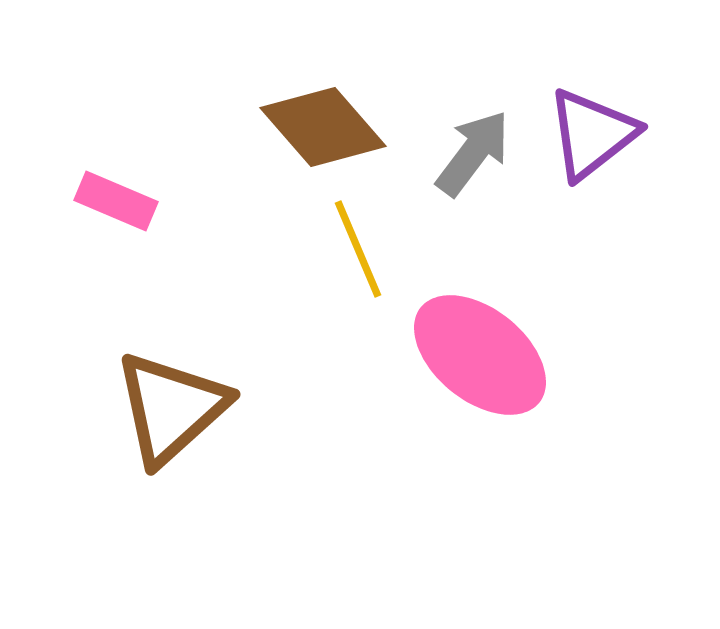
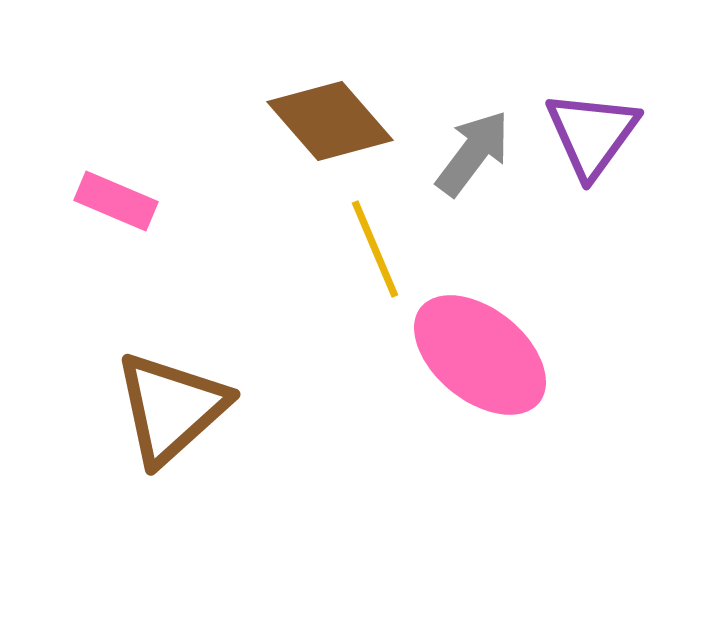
brown diamond: moved 7 px right, 6 px up
purple triangle: rotated 16 degrees counterclockwise
yellow line: moved 17 px right
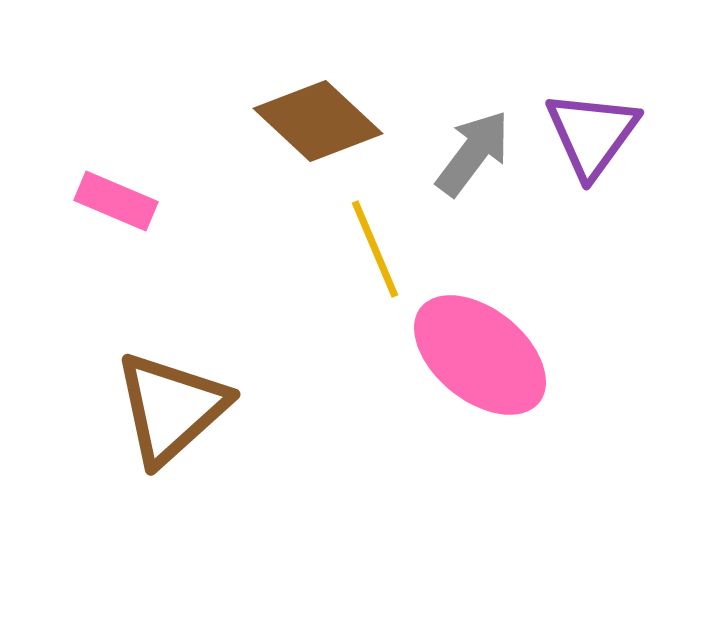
brown diamond: moved 12 px left; rotated 6 degrees counterclockwise
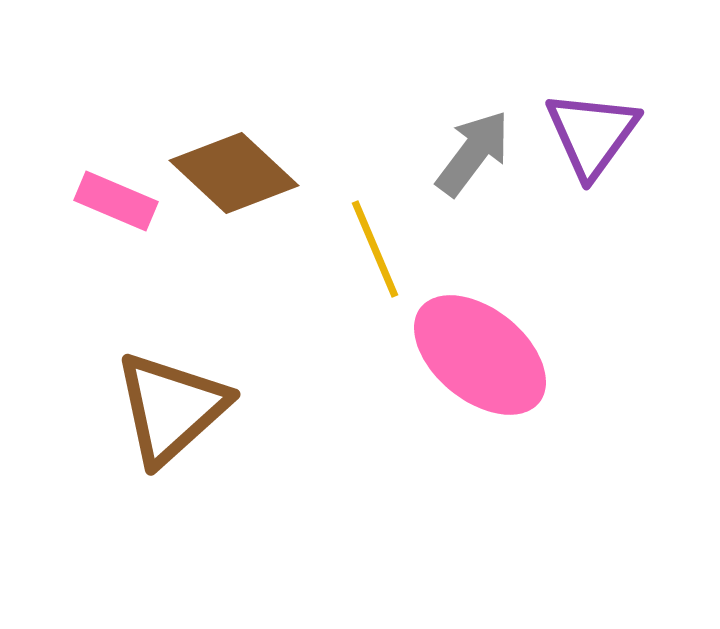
brown diamond: moved 84 px left, 52 px down
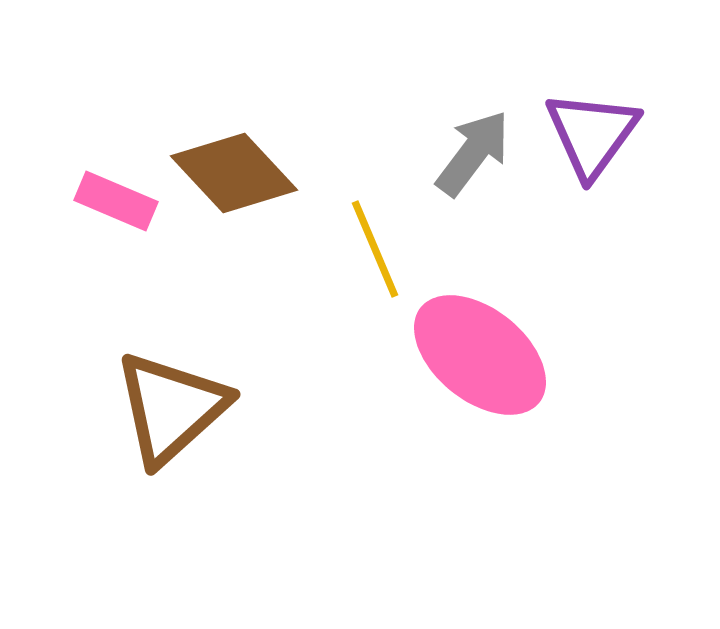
brown diamond: rotated 4 degrees clockwise
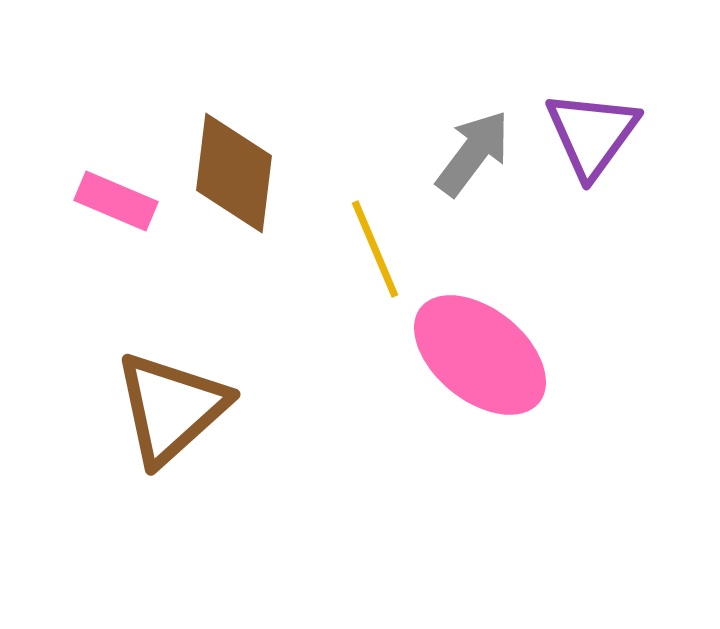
brown diamond: rotated 50 degrees clockwise
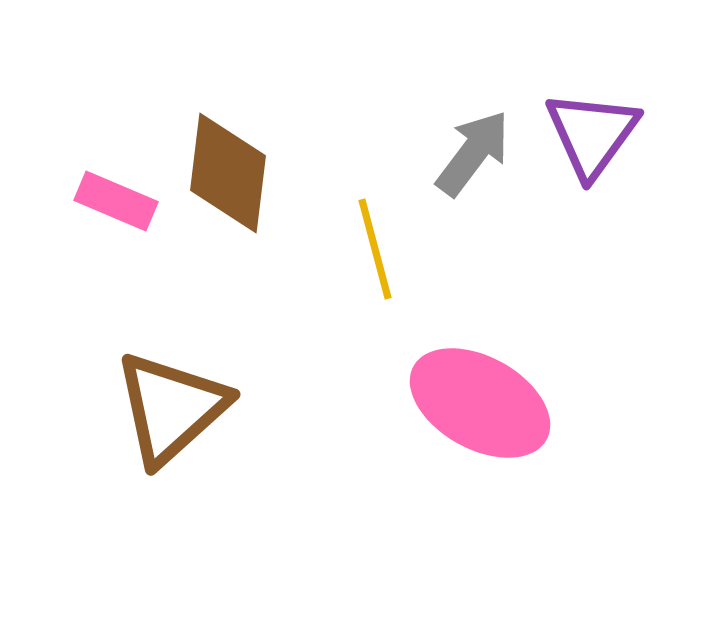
brown diamond: moved 6 px left
yellow line: rotated 8 degrees clockwise
pink ellipse: moved 48 px down; rotated 10 degrees counterclockwise
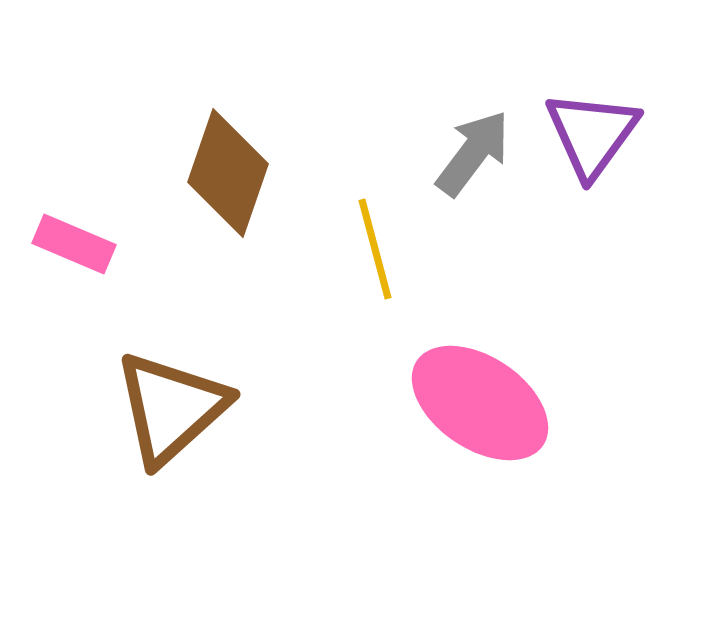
brown diamond: rotated 12 degrees clockwise
pink rectangle: moved 42 px left, 43 px down
pink ellipse: rotated 5 degrees clockwise
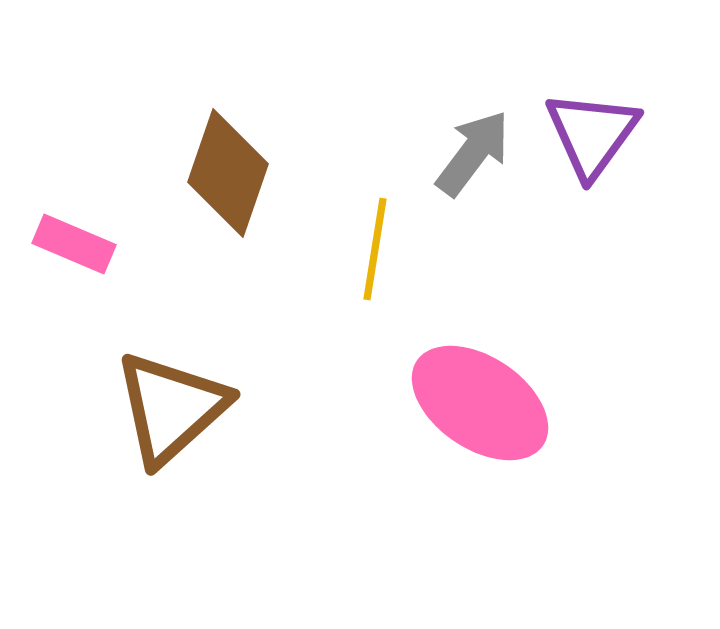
yellow line: rotated 24 degrees clockwise
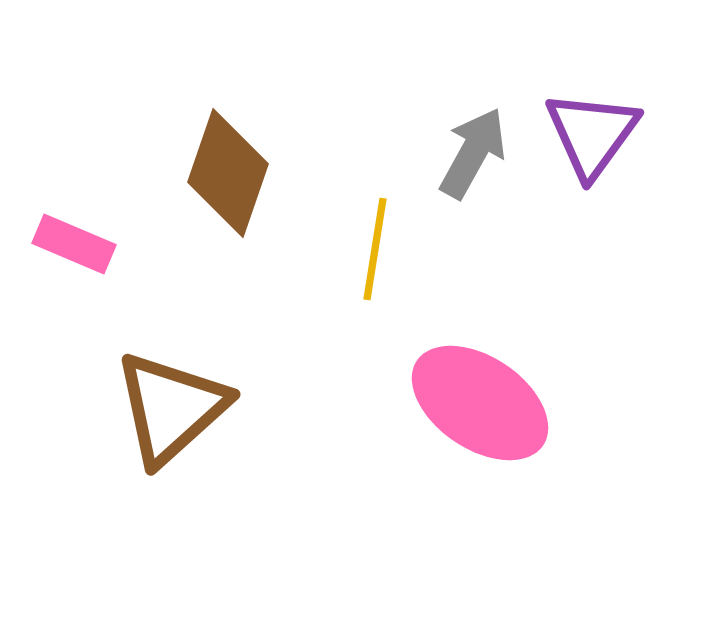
gray arrow: rotated 8 degrees counterclockwise
